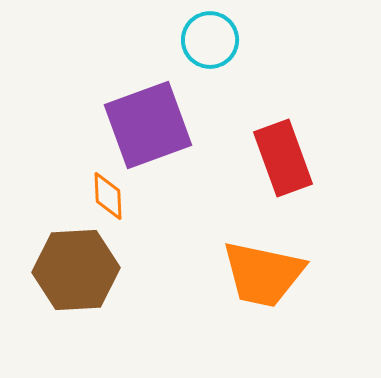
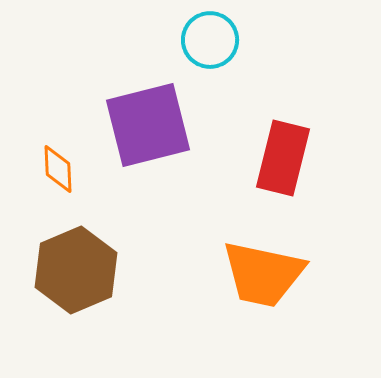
purple square: rotated 6 degrees clockwise
red rectangle: rotated 34 degrees clockwise
orange diamond: moved 50 px left, 27 px up
brown hexagon: rotated 20 degrees counterclockwise
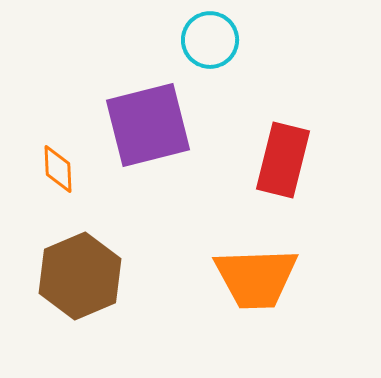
red rectangle: moved 2 px down
brown hexagon: moved 4 px right, 6 px down
orange trapezoid: moved 7 px left, 4 px down; rotated 14 degrees counterclockwise
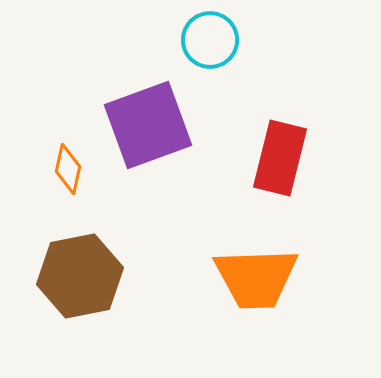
purple square: rotated 6 degrees counterclockwise
red rectangle: moved 3 px left, 2 px up
orange diamond: moved 10 px right; rotated 15 degrees clockwise
brown hexagon: rotated 12 degrees clockwise
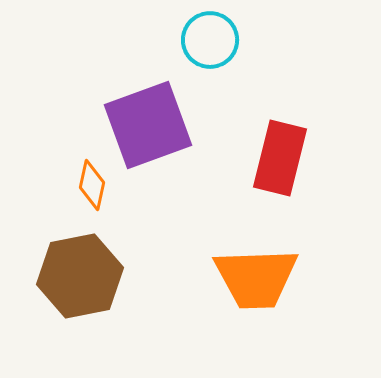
orange diamond: moved 24 px right, 16 px down
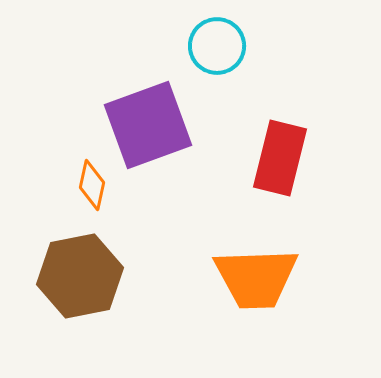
cyan circle: moved 7 px right, 6 px down
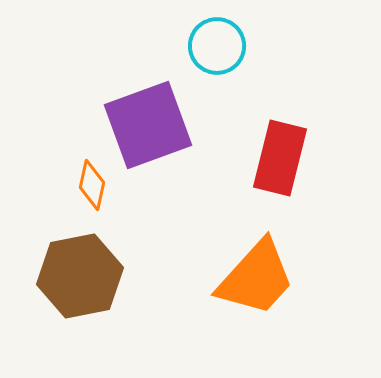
orange trapezoid: rotated 46 degrees counterclockwise
